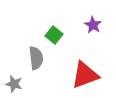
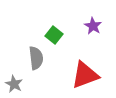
purple star: moved 1 px down
gray star: rotated 12 degrees clockwise
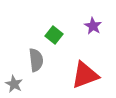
gray semicircle: moved 2 px down
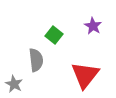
red triangle: rotated 32 degrees counterclockwise
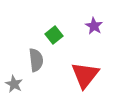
purple star: moved 1 px right
green square: rotated 12 degrees clockwise
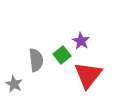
purple star: moved 13 px left, 15 px down
green square: moved 8 px right, 20 px down
red triangle: moved 3 px right
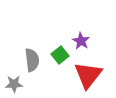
green square: moved 2 px left
gray semicircle: moved 4 px left
gray star: rotated 30 degrees counterclockwise
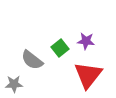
purple star: moved 5 px right; rotated 24 degrees counterclockwise
green square: moved 7 px up
gray semicircle: rotated 135 degrees clockwise
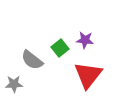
purple star: moved 1 px left, 1 px up
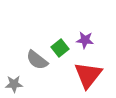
gray semicircle: moved 5 px right
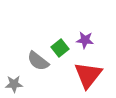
gray semicircle: moved 1 px right, 1 px down
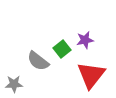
purple star: rotated 18 degrees counterclockwise
green square: moved 2 px right, 1 px down
red triangle: moved 3 px right
